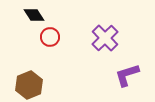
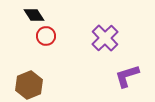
red circle: moved 4 px left, 1 px up
purple L-shape: moved 1 px down
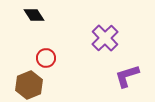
red circle: moved 22 px down
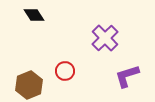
red circle: moved 19 px right, 13 px down
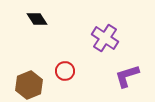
black diamond: moved 3 px right, 4 px down
purple cross: rotated 12 degrees counterclockwise
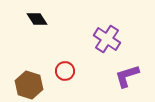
purple cross: moved 2 px right, 1 px down
brown hexagon: rotated 20 degrees counterclockwise
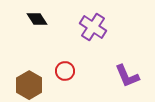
purple cross: moved 14 px left, 12 px up
purple L-shape: rotated 96 degrees counterclockwise
brown hexagon: rotated 12 degrees clockwise
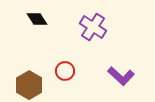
purple L-shape: moved 6 px left; rotated 24 degrees counterclockwise
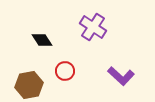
black diamond: moved 5 px right, 21 px down
brown hexagon: rotated 20 degrees clockwise
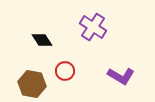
purple L-shape: rotated 12 degrees counterclockwise
brown hexagon: moved 3 px right, 1 px up; rotated 20 degrees clockwise
